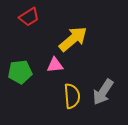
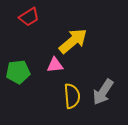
yellow arrow: moved 2 px down
green pentagon: moved 2 px left
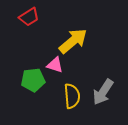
pink triangle: rotated 24 degrees clockwise
green pentagon: moved 15 px right, 8 px down
